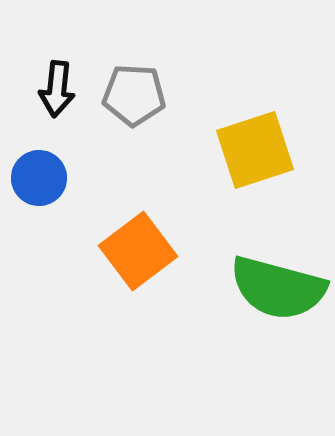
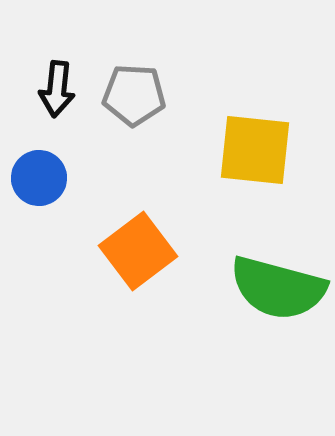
yellow square: rotated 24 degrees clockwise
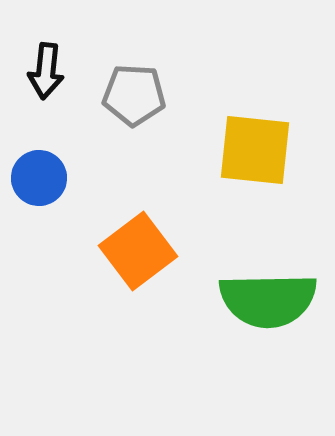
black arrow: moved 11 px left, 18 px up
green semicircle: moved 10 px left, 12 px down; rotated 16 degrees counterclockwise
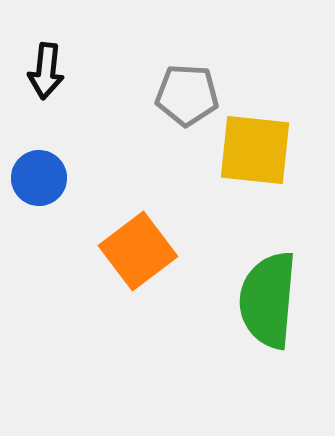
gray pentagon: moved 53 px right
green semicircle: rotated 96 degrees clockwise
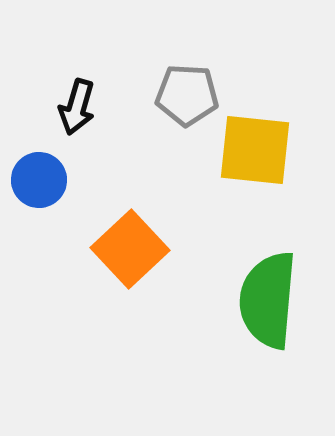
black arrow: moved 31 px right, 36 px down; rotated 10 degrees clockwise
blue circle: moved 2 px down
orange square: moved 8 px left, 2 px up; rotated 6 degrees counterclockwise
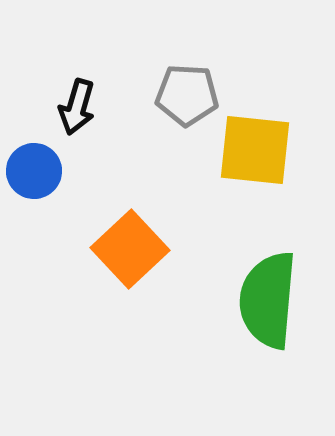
blue circle: moved 5 px left, 9 px up
